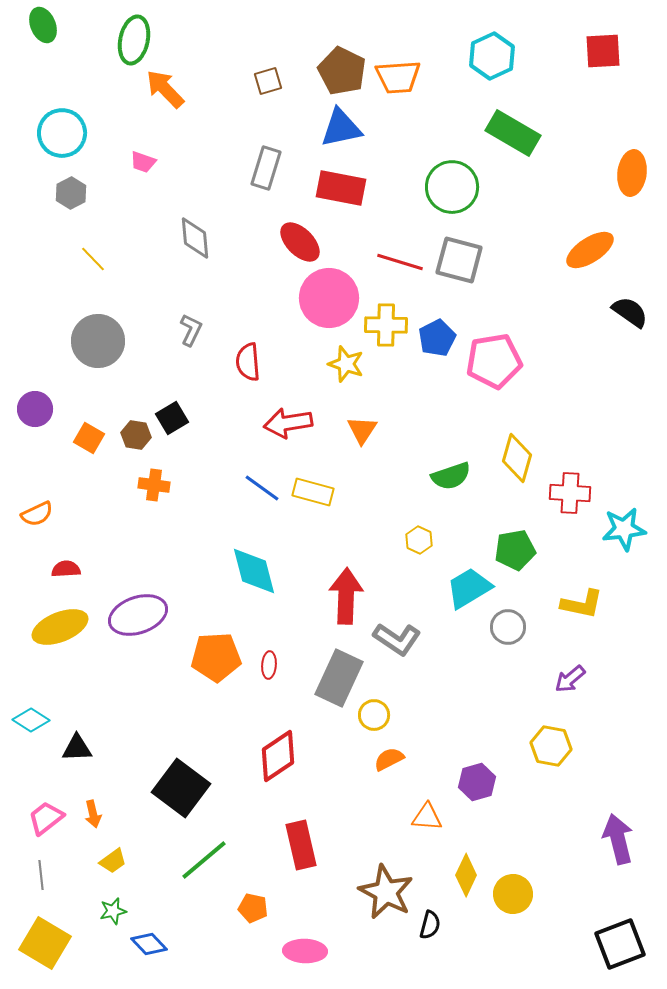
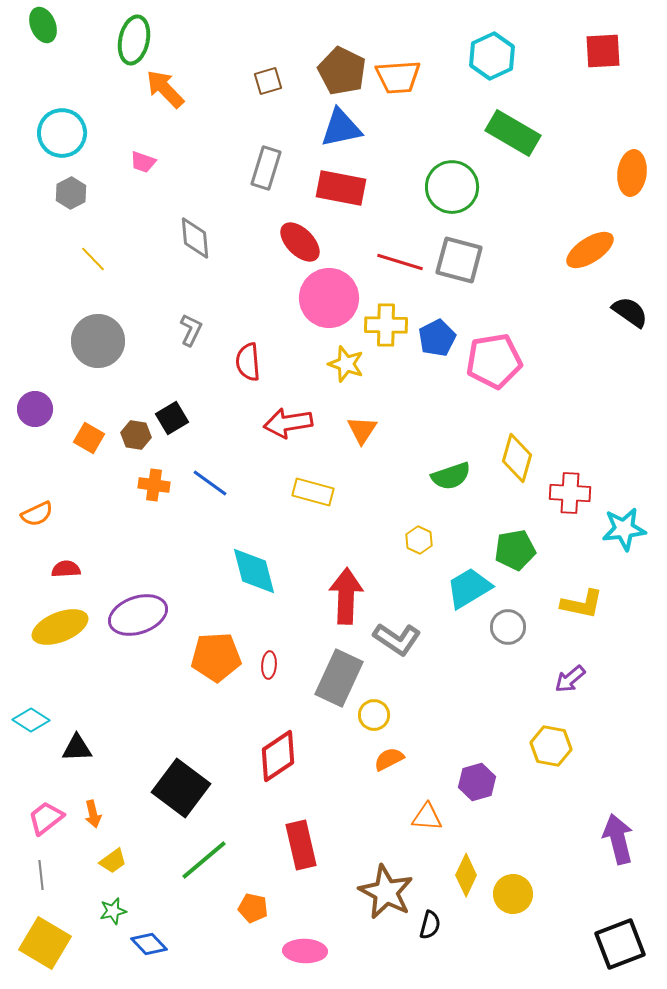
blue line at (262, 488): moved 52 px left, 5 px up
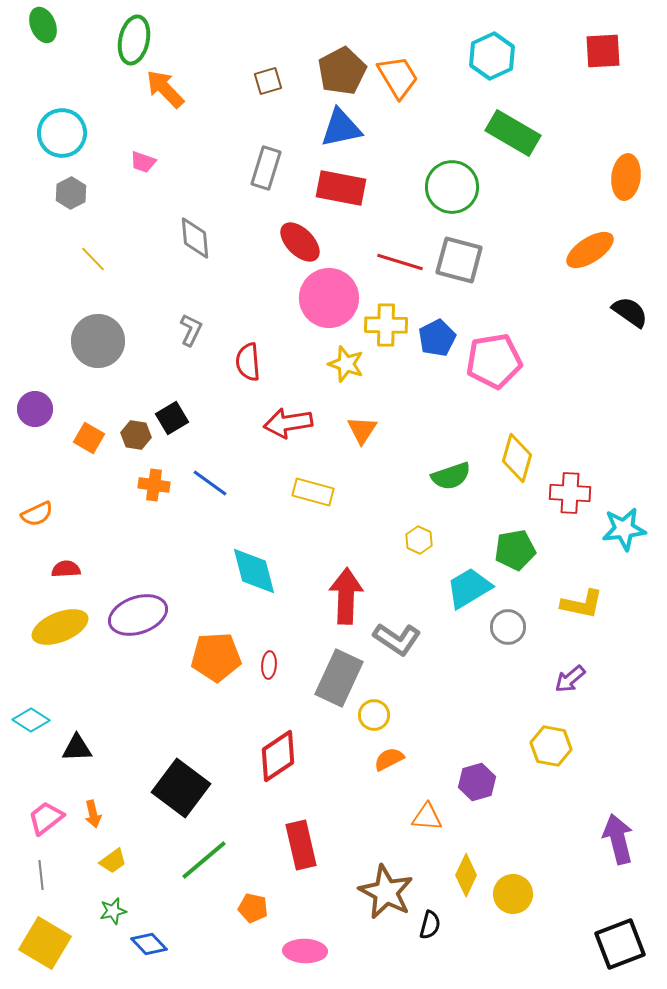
brown pentagon at (342, 71): rotated 18 degrees clockwise
orange trapezoid at (398, 77): rotated 117 degrees counterclockwise
orange ellipse at (632, 173): moved 6 px left, 4 px down
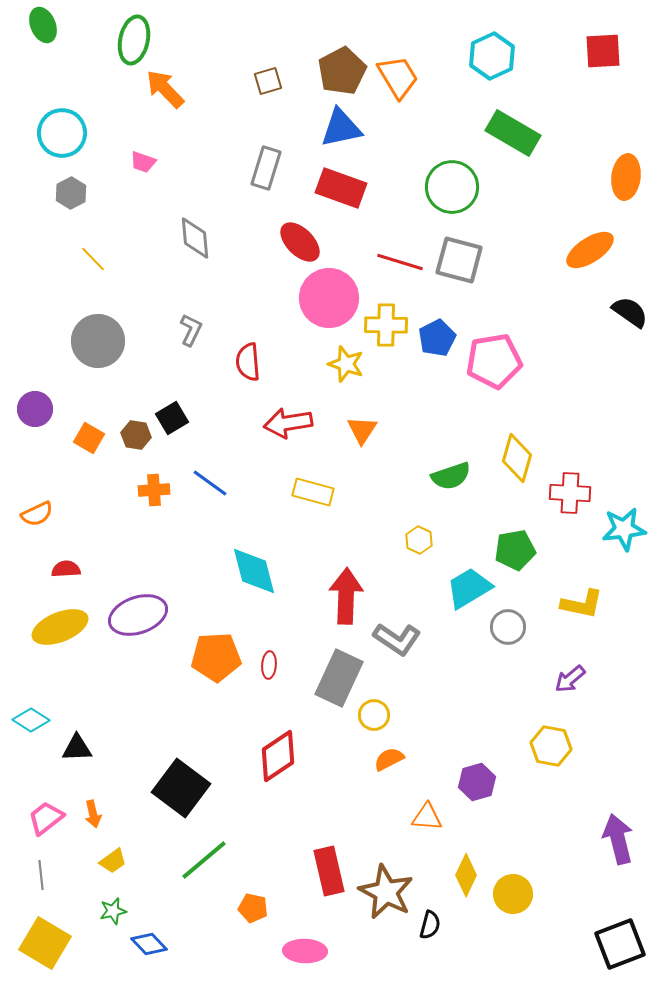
red rectangle at (341, 188): rotated 9 degrees clockwise
orange cross at (154, 485): moved 5 px down; rotated 12 degrees counterclockwise
red rectangle at (301, 845): moved 28 px right, 26 px down
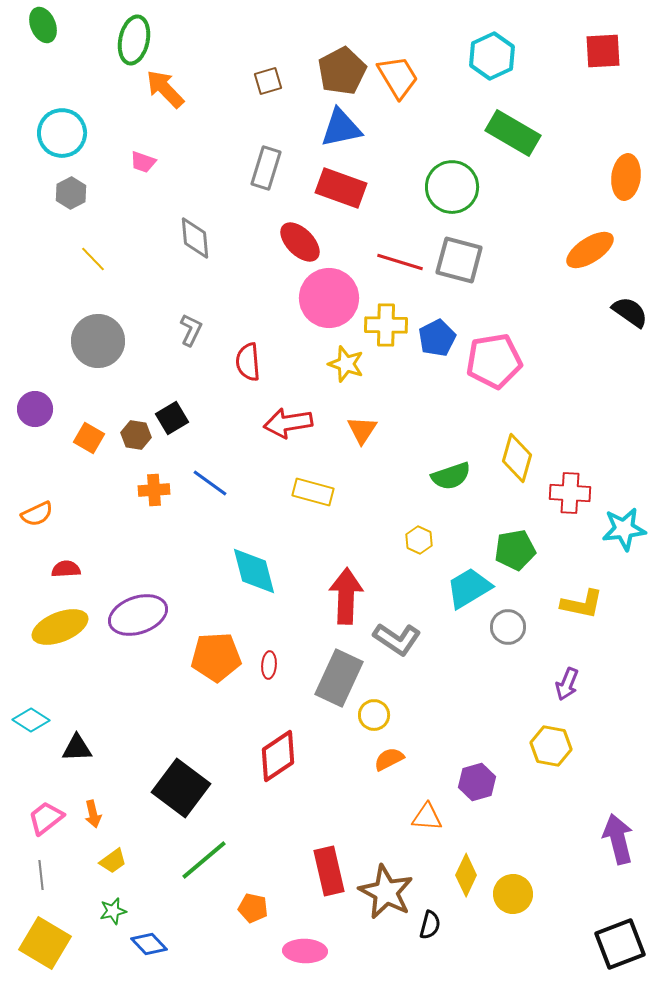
purple arrow at (570, 679): moved 3 px left, 5 px down; rotated 28 degrees counterclockwise
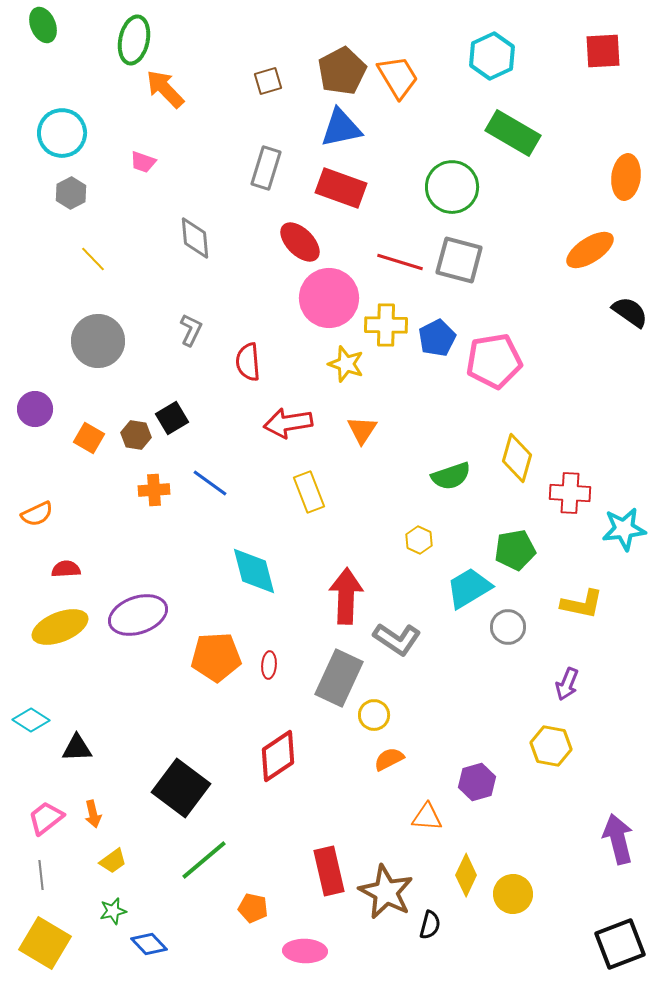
yellow rectangle at (313, 492): moved 4 px left; rotated 54 degrees clockwise
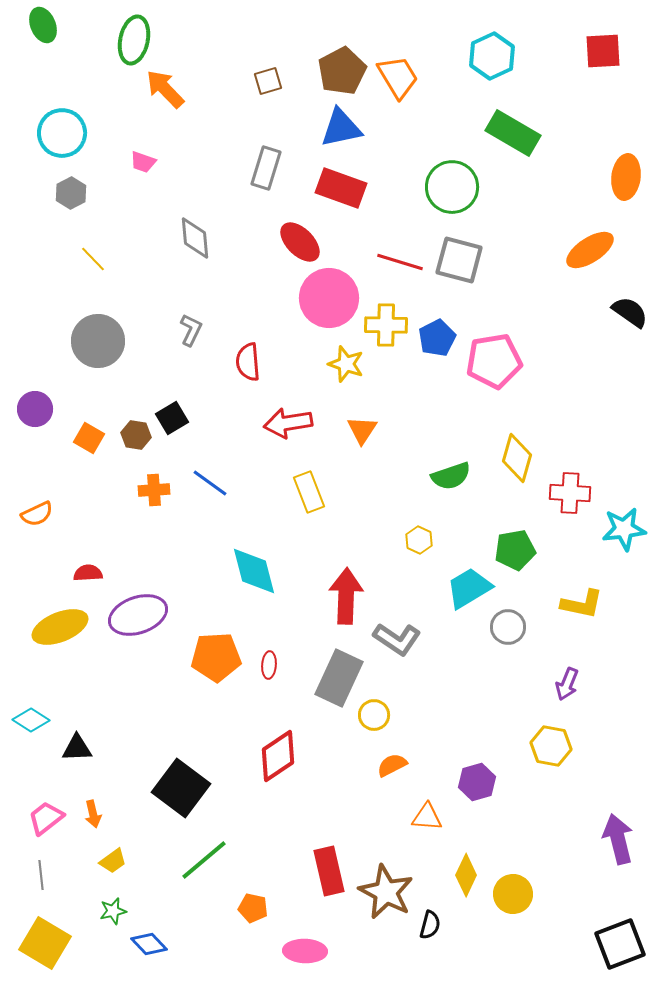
red semicircle at (66, 569): moved 22 px right, 4 px down
orange semicircle at (389, 759): moved 3 px right, 6 px down
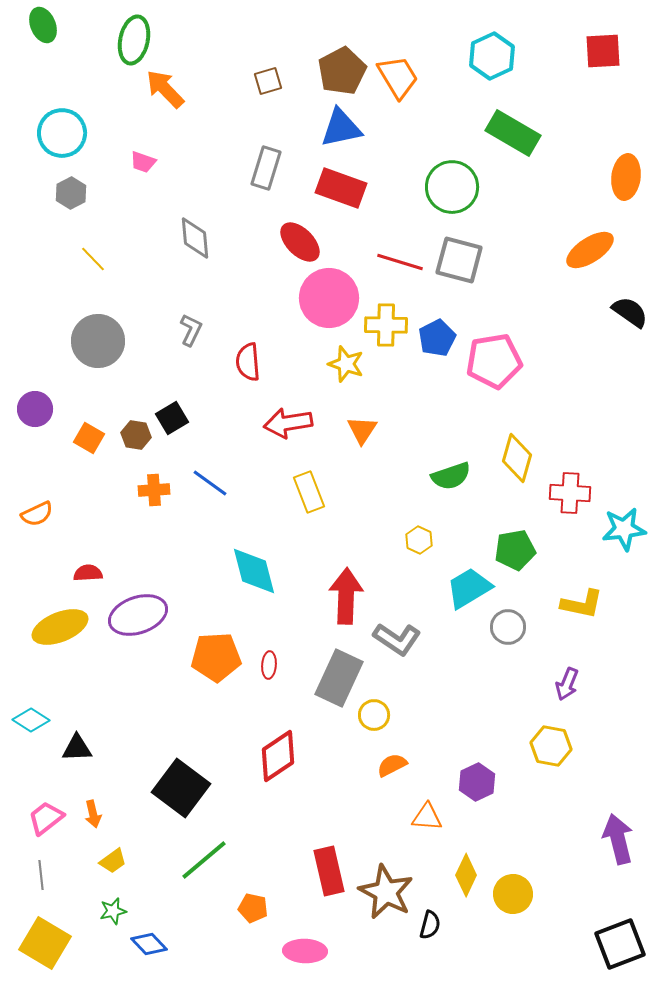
purple hexagon at (477, 782): rotated 9 degrees counterclockwise
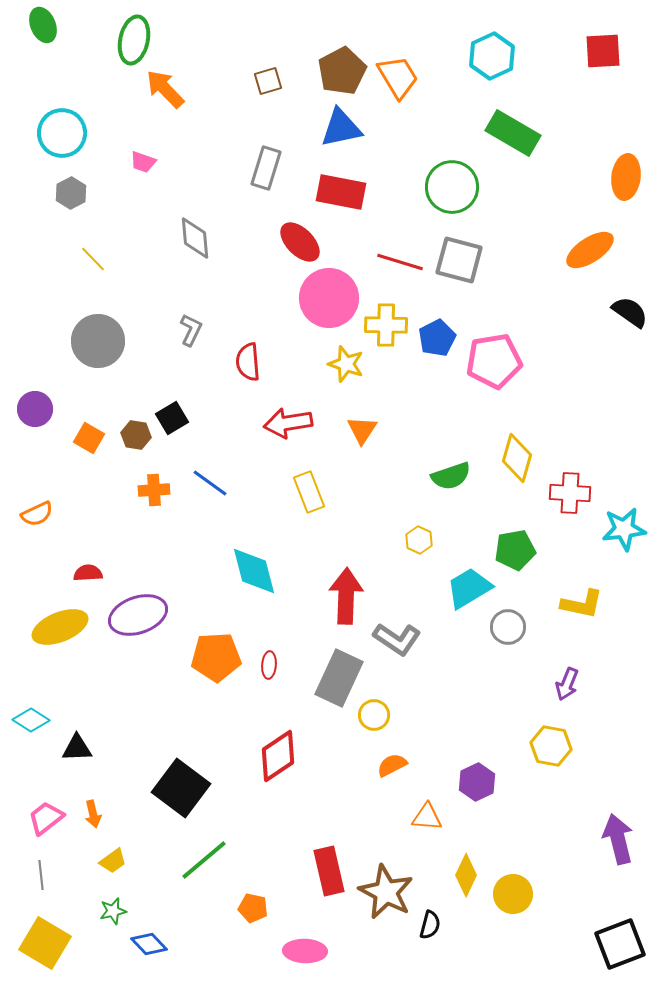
red rectangle at (341, 188): moved 4 px down; rotated 9 degrees counterclockwise
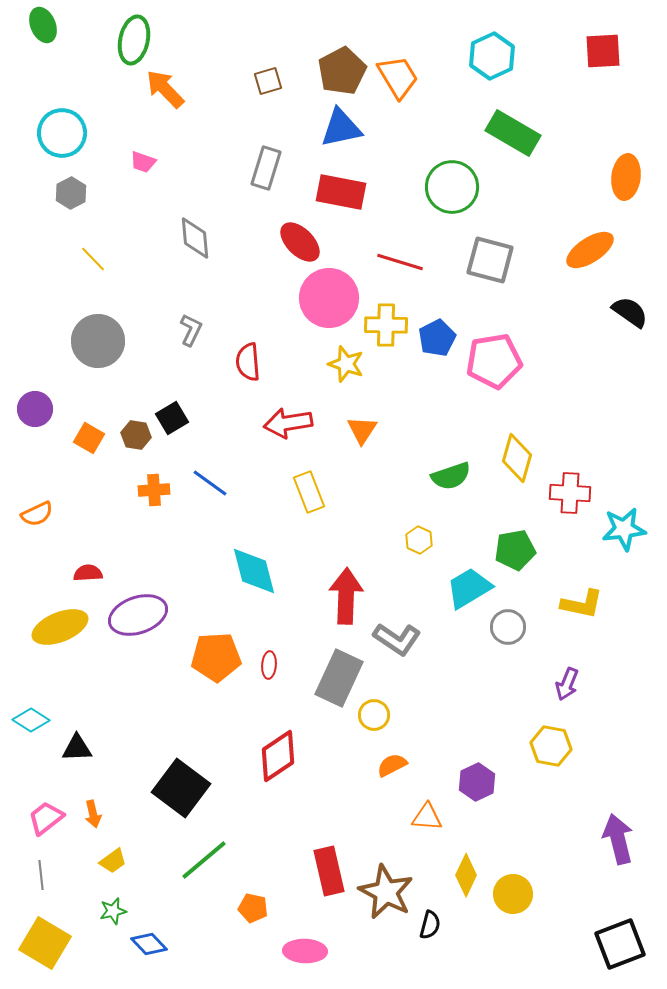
gray square at (459, 260): moved 31 px right
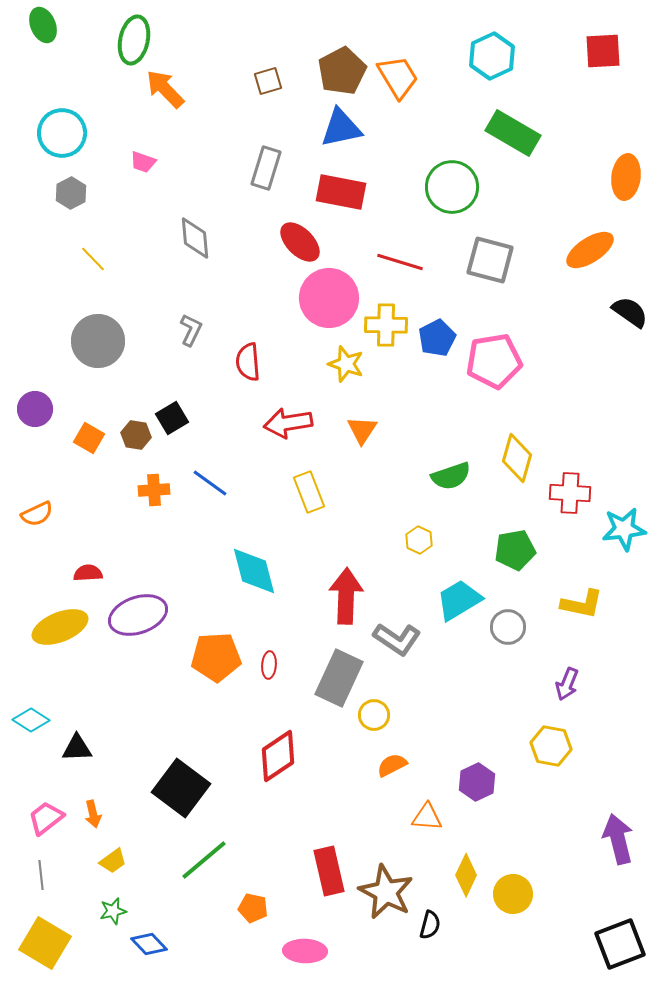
cyan trapezoid at (469, 588): moved 10 px left, 12 px down
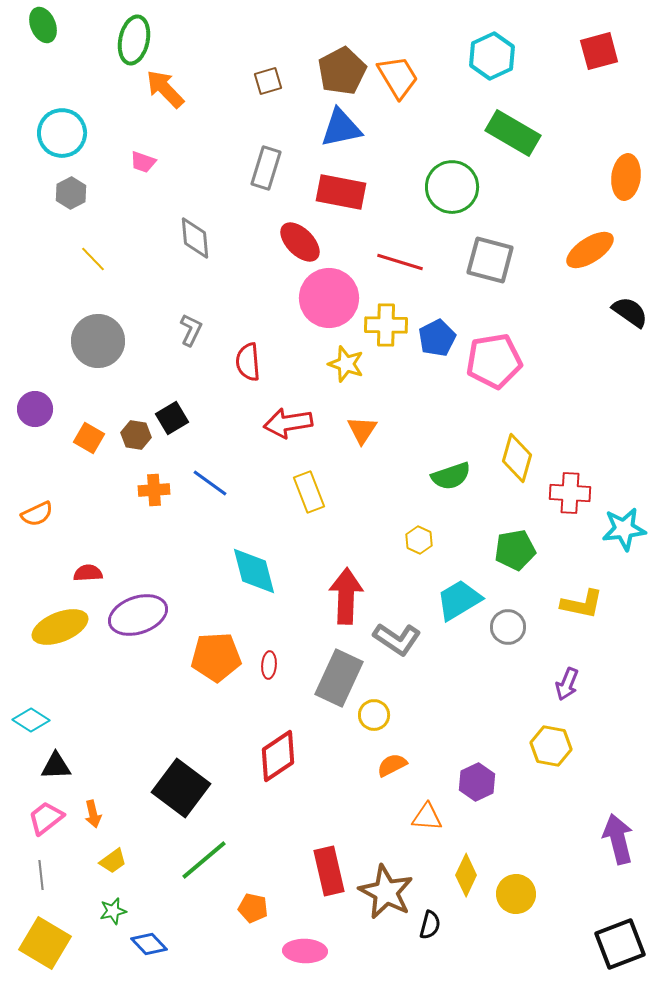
red square at (603, 51): moved 4 px left; rotated 12 degrees counterclockwise
black triangle at (77, 748): moved 21 px left, 18 px down
yellow circle at (513, 894): moved 3 px right
